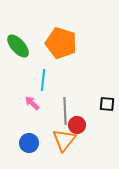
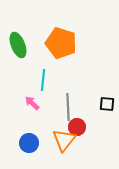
green ellipse: moved 1 px up; rotated 20 degrees clockwise
gray line: moved 3 px right, 4 px up
red circle: moved 2 px down
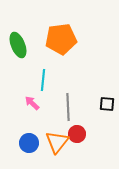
orange pentagon: moved 4 px up; rotated 24 degrees counterclockwise
red circle: moved 7 px down
orange triangle: moved 7 px left, 2 px down
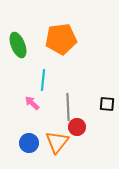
red circle: moved 7 px up
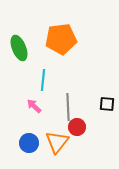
green ellipse: moved 1 px right, 3 px down
pink arrow: moved 2 px right, 3 px down
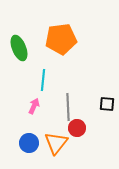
pink arrow: rotated 70 degrees clockwise
red circle: moved 1 px down
orange triangle: moved 1 px left, 1 px down
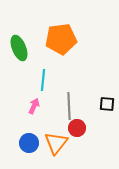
gray line: moved 1 px right, 1 px up
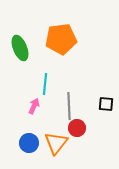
green ellipse: moved 1 px right
cyan line: moved 2 px right, 4 px down
black square: moved 1 px left
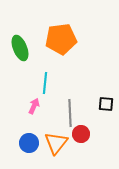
cyan line: moved 1 px up
gray line: moved 1 px right, 7 px down
red circle: moved 4 px right, 6 px down
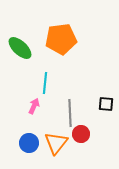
green ellipse: rotated 25 degrees counterclockwise
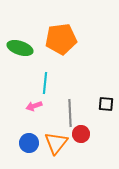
green ellipse: rotated 25 degrees counterclockwise
pink arrow: rotated 133 degrees counterclockwise
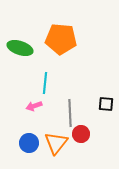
orange pentagon: rotated 12 degrees clockwise
